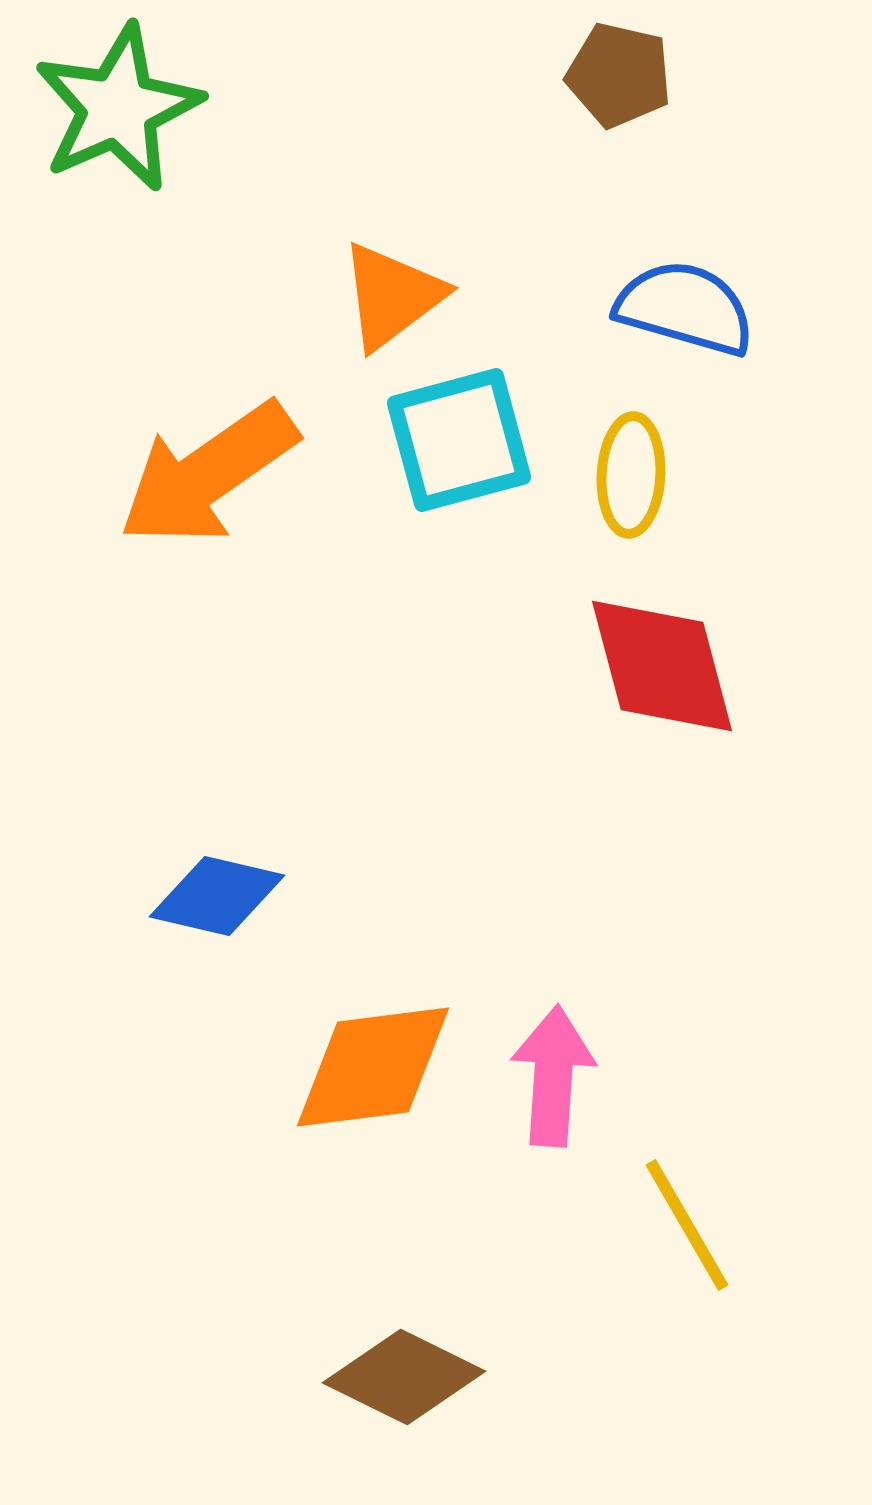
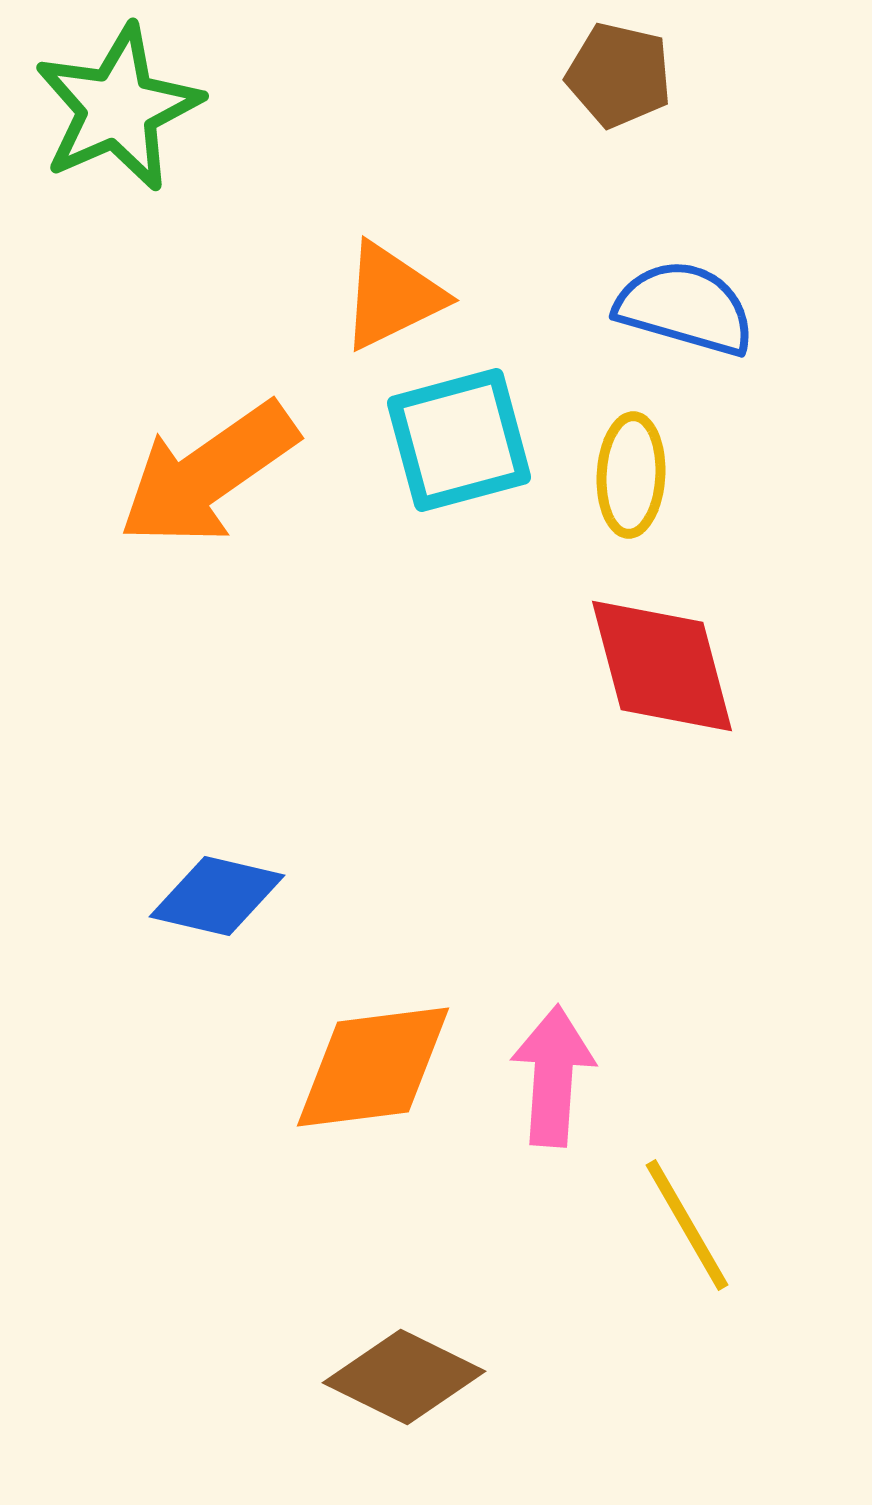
orange triangle: rotated 11 degrees clockwise
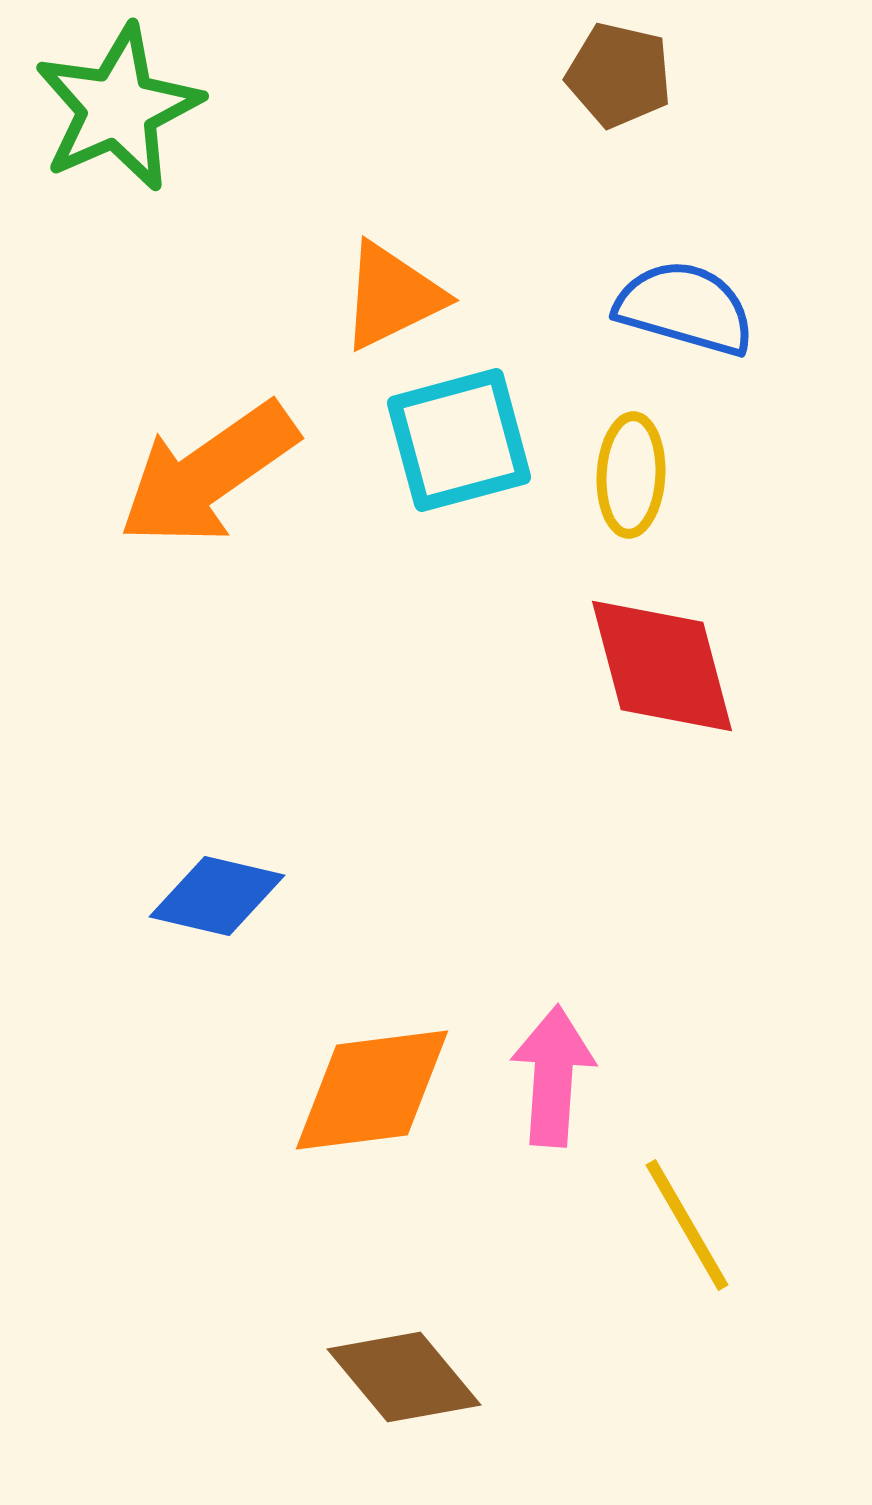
orange diamond: moved 1 px left, 23 px down
brown diamond: rotated 24 degrees clockwise
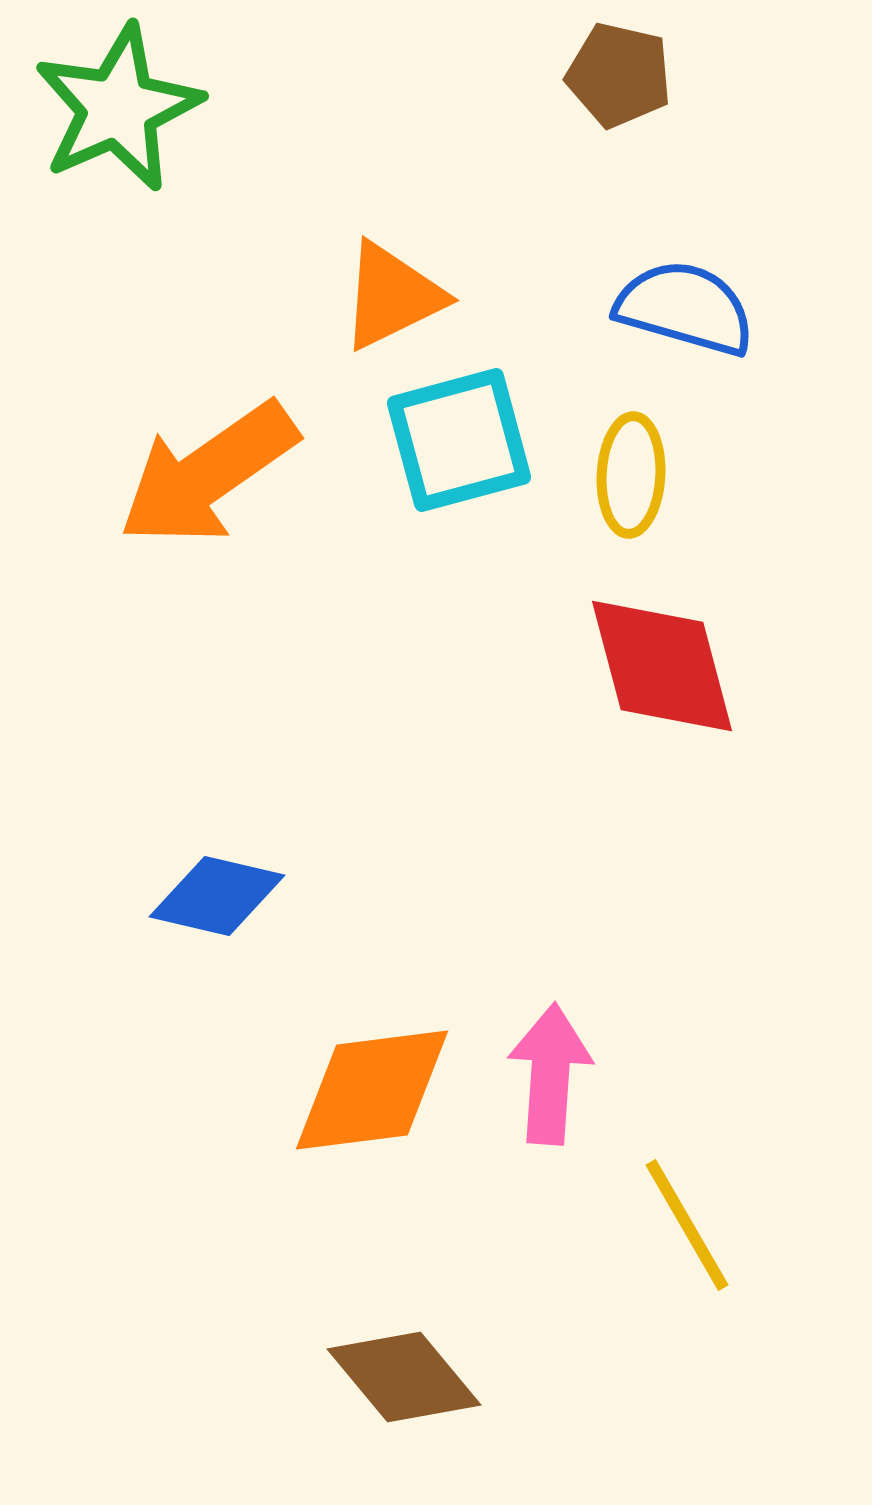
pink arrow: moved 3 px left, 2 px up
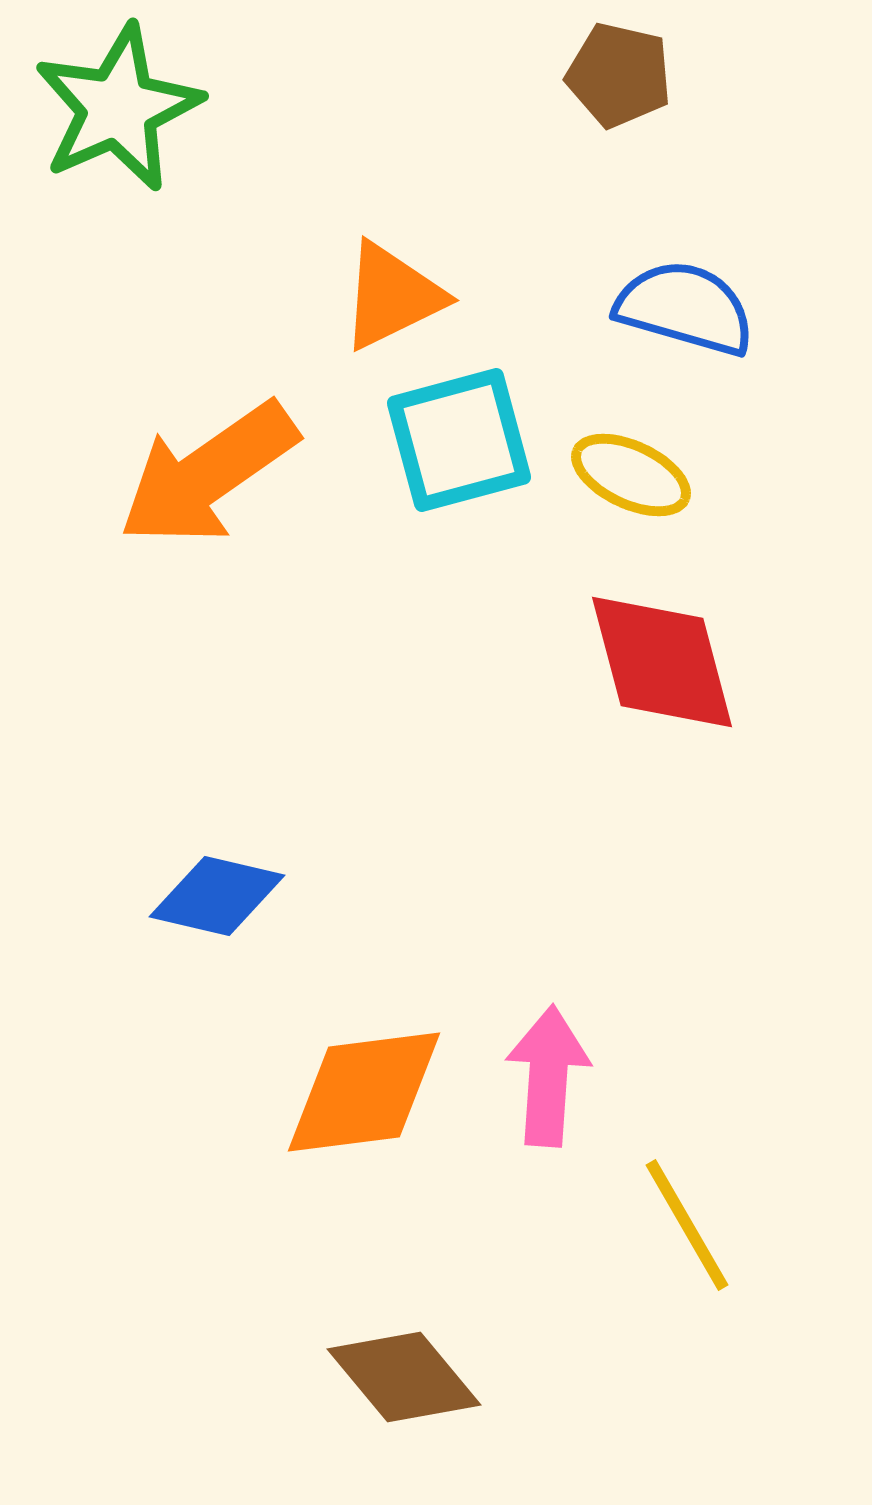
yellow ellipse: rotated 68 degrees counterclockwise
red diamond: moved 4 px up
pink arrow: moved 2 px left, 2 px down
orange diamond: moved 8 px left, 2 px down
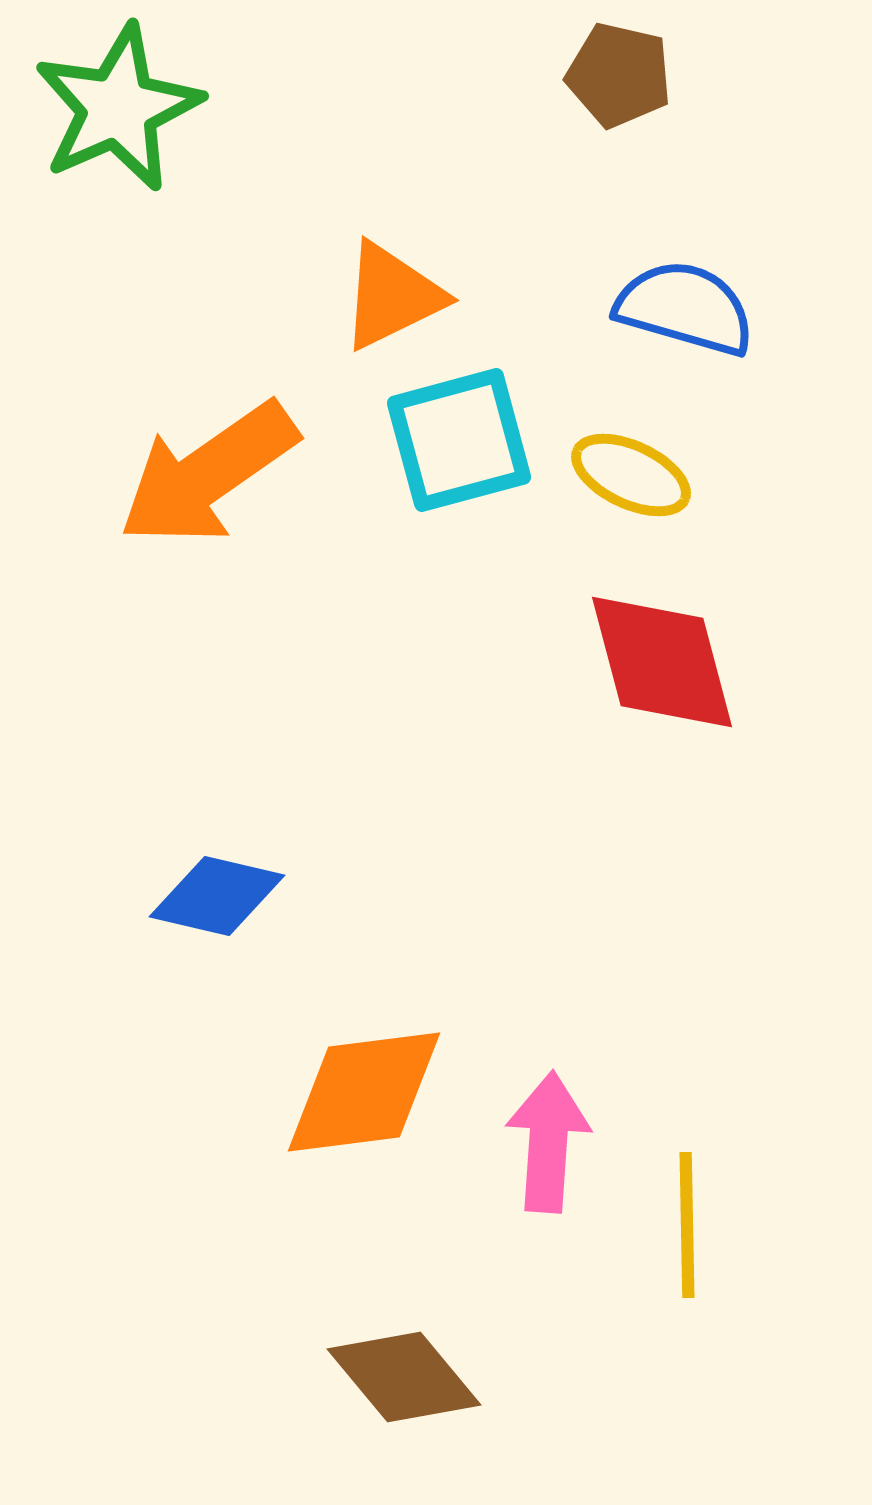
pink arrow: moved 66 px down
yellow line: rotated 29 degrees clockwise
